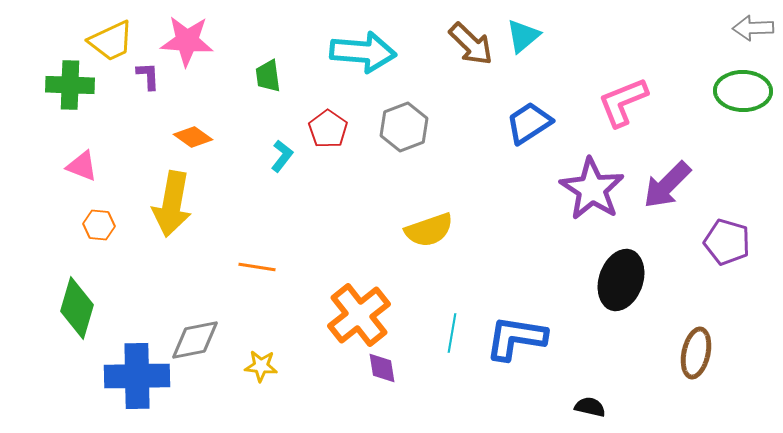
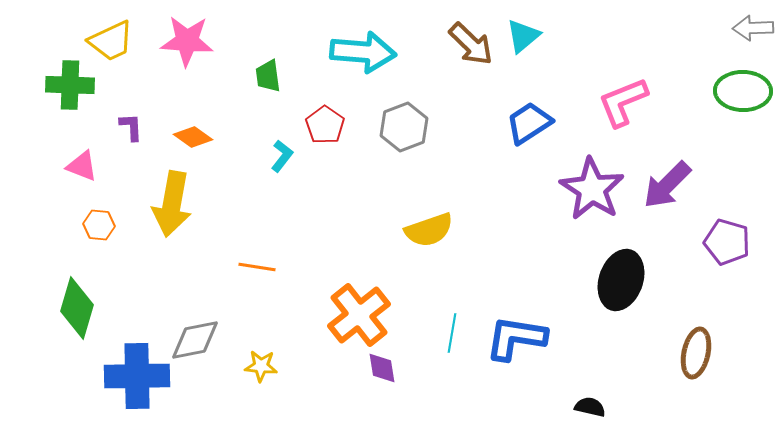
purple L-shape: moved 17 px left, 51 px down
red pentagon: moved 3 px left, 4 px up
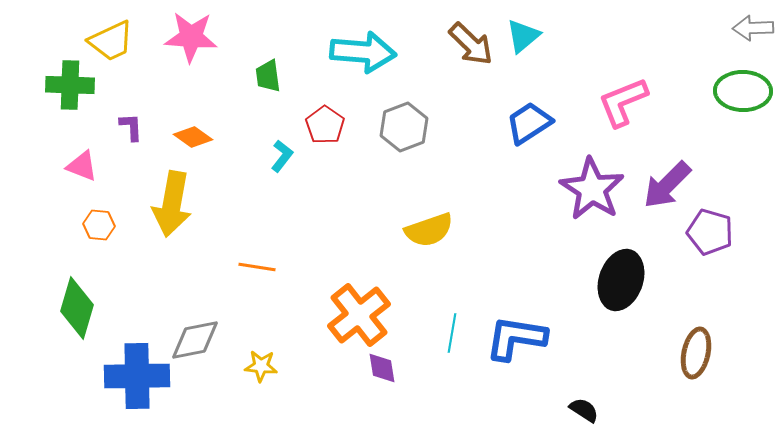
pink star: moved 4 px right, 4 px up
purple pentagon: moved 17 px left, 10 px up
black semicircle: moved 6 px left, 3 px down; rotated 20 degrees clockwise
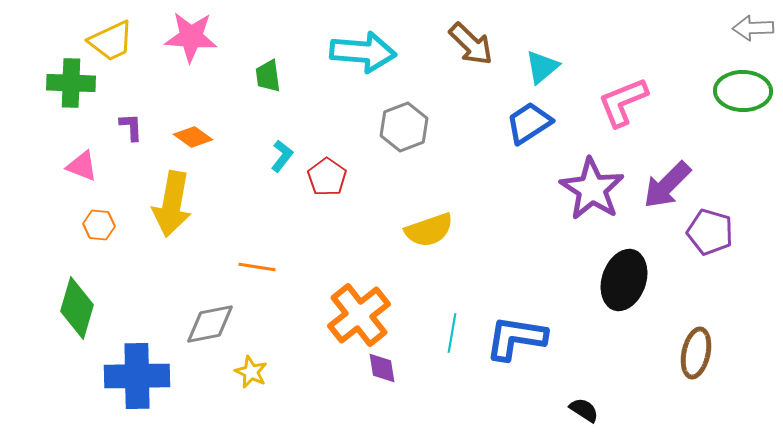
cyan triangle: moved 19 px right, 31 px down
green cross: moved 1 px right, 2 px up
red pentagon: moved 2 px right, 52 px down
black ellipse: moved 3 px right
gray diamond: moved 15 px right, 16 px up
yellow star: moved 10 px left, 6 px down; rotated 20 degrees clockwise
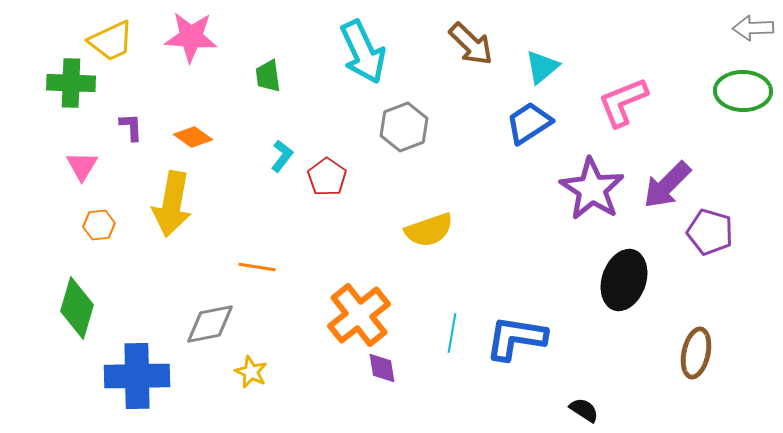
cyan arrow: rotated 60 degrees clockwise
pink triangle: rotated 40 degrees clockwise
orange hexagon: rotated 12 degrees counterclockwise
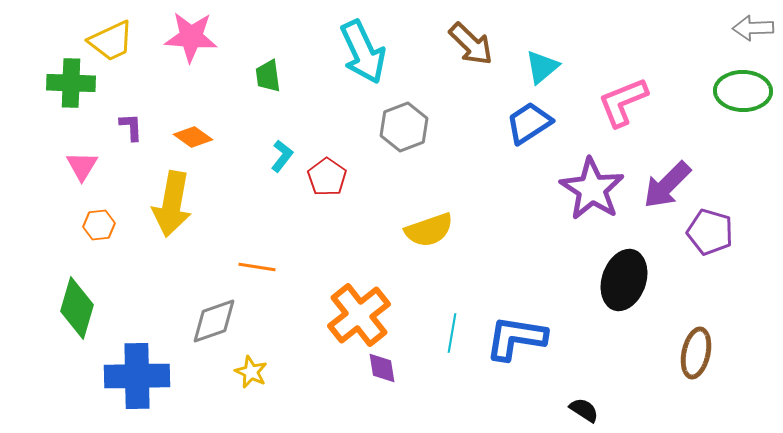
gray diamond: moved 4 px right, 3 px up; rotated 8 degrees counterclockwise
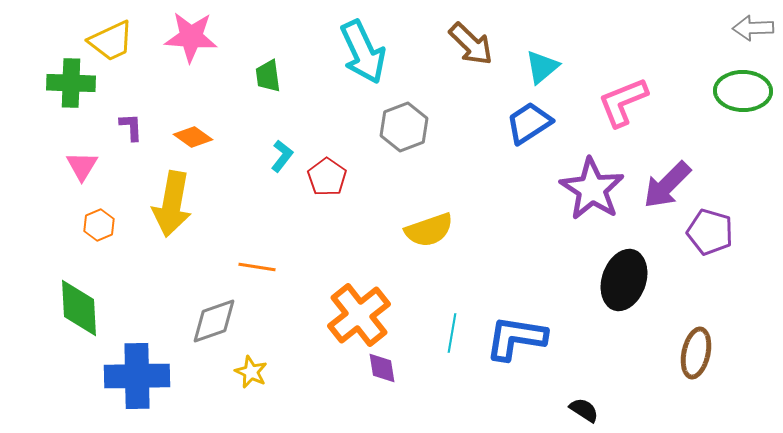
orange hexagon: rotated 16 degrees counterclockwise
green diamond: moved 2 px right; rotated 20 degrees counterclockwise
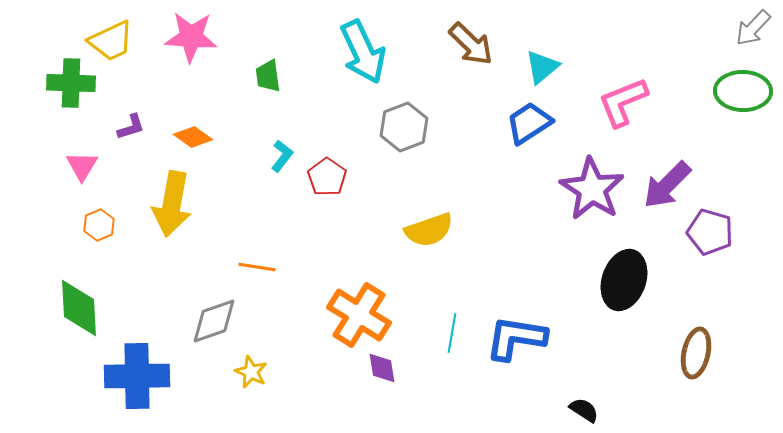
gray arrow: rotated 45 degrees counterclockwise
purple L-shape: rotated 76 degrees clockwise
orange cross: rotated 20 degrees counterclockwise
